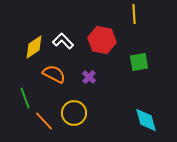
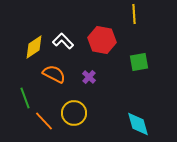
cyan diamond: moved 8 px left, 4 px down
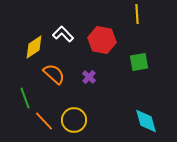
yellow line: moved 3 px right
white L-shape: moved 7 px up
orange semicircle: rotated 15 degrees clockwise
yellow circle: moved 7 px down
cyan diamond: moved 8 px right, 3 px up
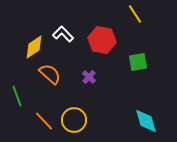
yellow line: moved 2 px left; rotated 30 degrees counterclockwise
green square: moved 1 px left
orange semicircle: moved 4 px left
green line: moved 8 px left, 2 px up
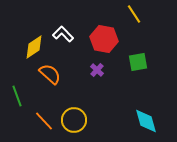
yellow line: moved 1 px left
red hexagon: moved 2 px right, 1 px up
purple cross: moved 8 px right, 7 px up
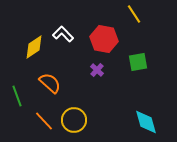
orange semicircle: moved 9 px down
cyan diamond: moved 1 px down
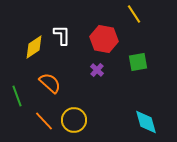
white L-shape: moved 1 px left, 1 px down; rotated 45 degrees clockwise
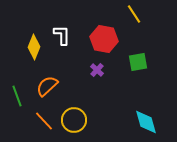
yellow diamond: rotated 35 degrees counterclockwise
orange semicircle: moved 3 px left, 3 px down; rotated 85 degrees counterclockwise
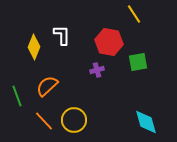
red hexagon: moved 5 px right, 3 px down
purple cross: rotated 32 degrees clockwise
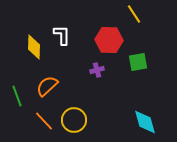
red hexagon: moved 2 px up; rotated 8 degrees counterclockwise
yellow diamond: rotated 20 degrees counterclockwise
cyan diamond: moved 1 px left
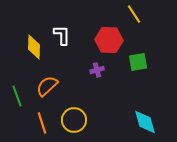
orange line: moved 2 px left, 2 px down; rotated 25 degrees clockwise
